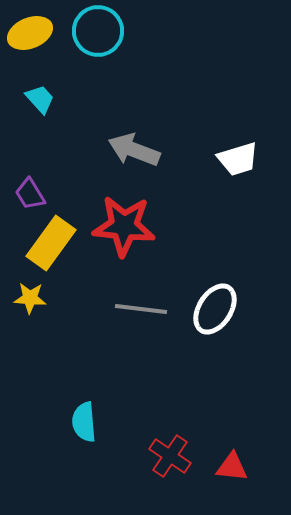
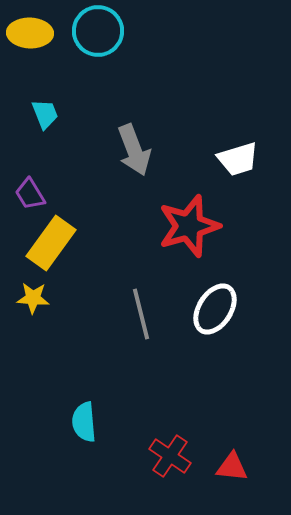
yellow ellipse: rotated 24 degrees clockwise
cyan trapezoid: moved 5 px right, 15 px down; rotated 20 degrees clockwise
gray arrow: rotated 132 degrees counterclockwise
red star: moved 65 px right; rotated 22 degrees counterclockwise
yellow star: moved 3 px right
gray line: moved 5 px down; rotated 69 degrees clockwise
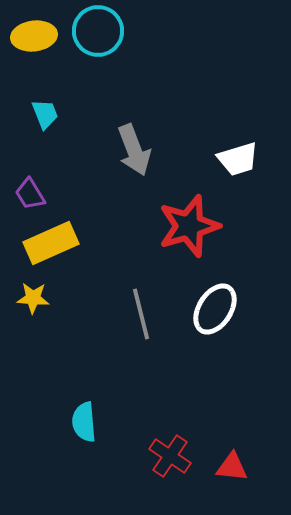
yellow ellipse: moved 4 px right, 3 px down; rotated 9 degrees counterclockwise
yellow rectangle: rotated 30 degrees clockwise
